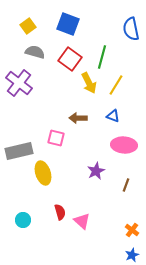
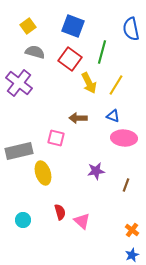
blue square: moved 5 px right, 2 px down
green line: moved 5 px up
pink ellipse: moved 7 px up
purple star: rotated 18 degrees clockwise
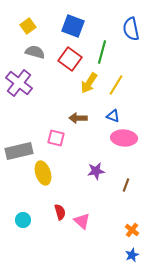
yellow arrow: rotated 60 degrees clockwise
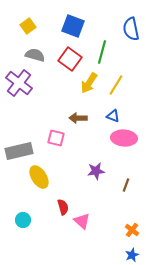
gray semicircle: moved 3 px down
yellow ellipse: moved 4 px left, 4 px down; rotated 15 degrees counterclockwise
red semicircle: moved 3 px right, 5 px up
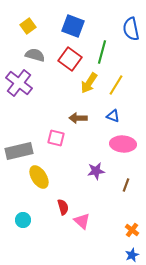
pink ellipse: moved 1 px left, 6 px down
